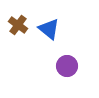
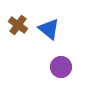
purple circle: moved 6 px left, 1 px down
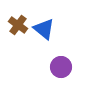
blue triangle: moved 5 px left
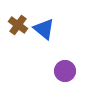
purple circle: moved 4 px right, 4 px down
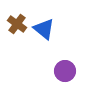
brown cross: moved 1 px left, 1 px up
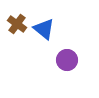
purple circle: moved 2 px right, 11 px up
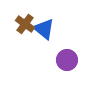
brown cross: moved 8 px right
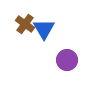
blue triangle: rotated 20 degrees clockwise
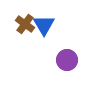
blue triangle: moved 4 px up
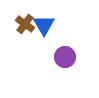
purple circle: moved 2 px left, 3 px up
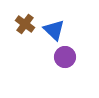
blue triangle: moved 10 px right, 5 px down; rotated 15 degrees counterclockwise
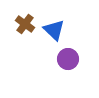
purple circle: moved 3 px right, 2 px down
